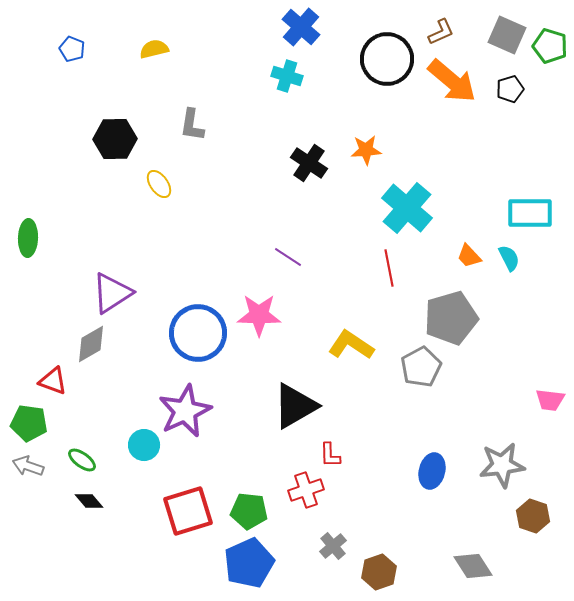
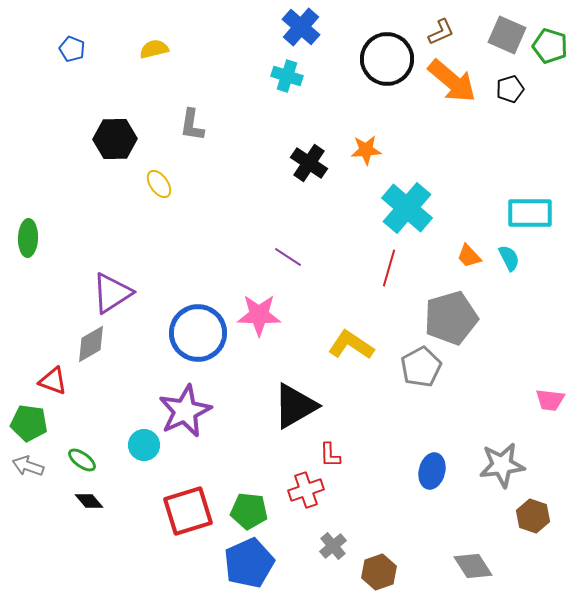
red line at (389, 268): rotated 27 degrees clockwise
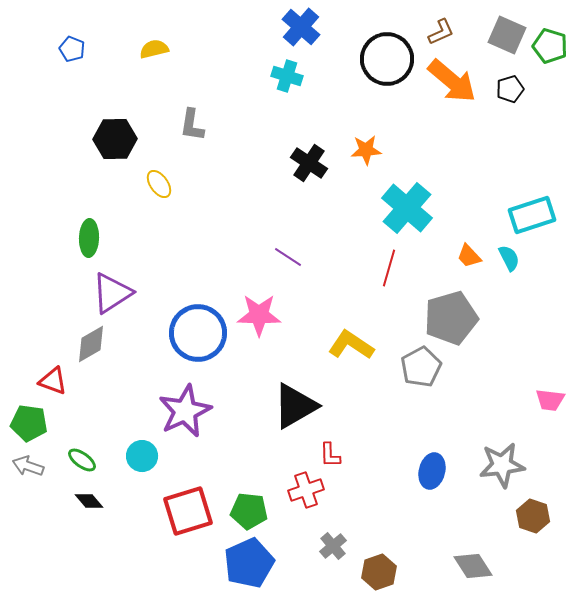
cyan rectangle at (530, 213): moved 2 px right, 2 px down; rotated 18 degrees counterclockwise
green ellipse at (28, 238): moved 61 px right
cyan circle at (144, 445): moved 2 px left, 11 px down
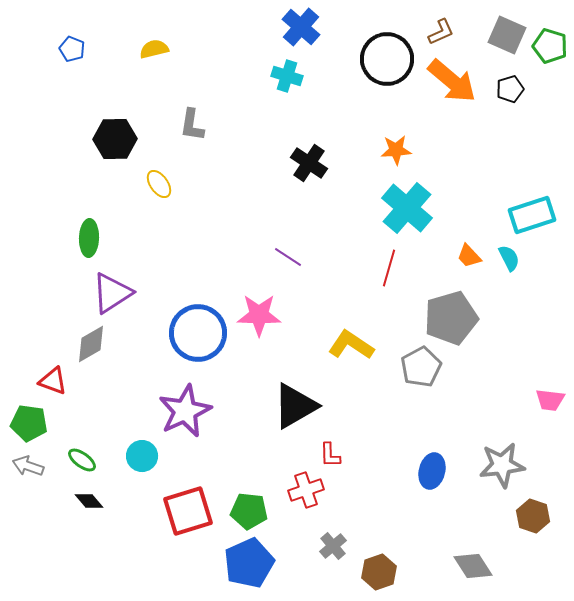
orange star at (366, 150): moved 30 px right
